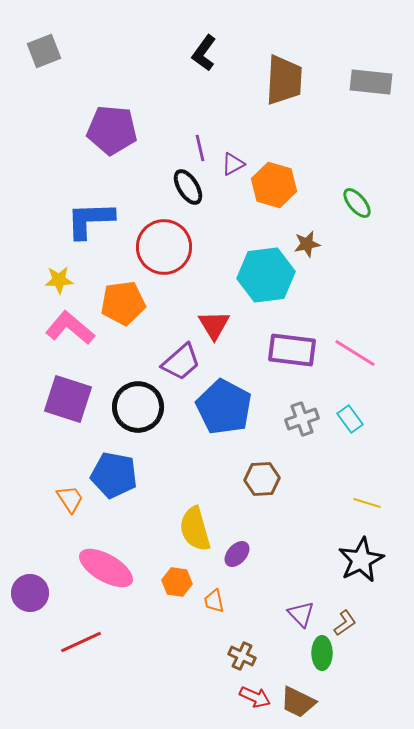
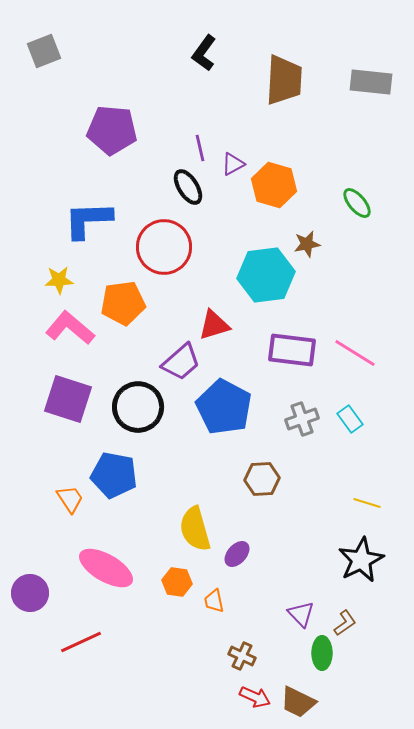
blue L-shape at (90, 220): moved 2 px left
red triangle at (214, 325): rotated 44 degrees clockwise
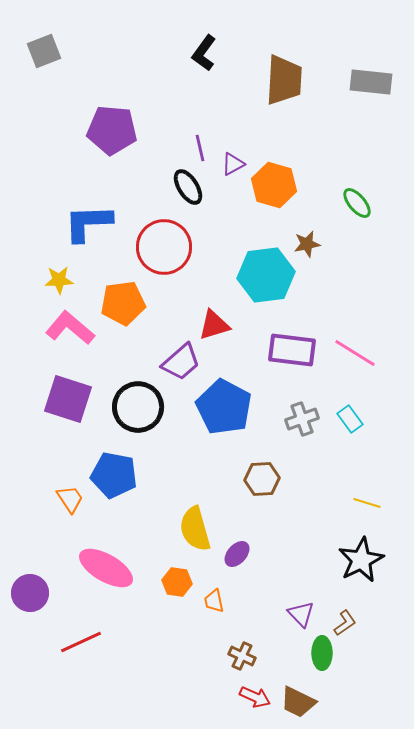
blue L-shape at (88, 220): moved 3 px down
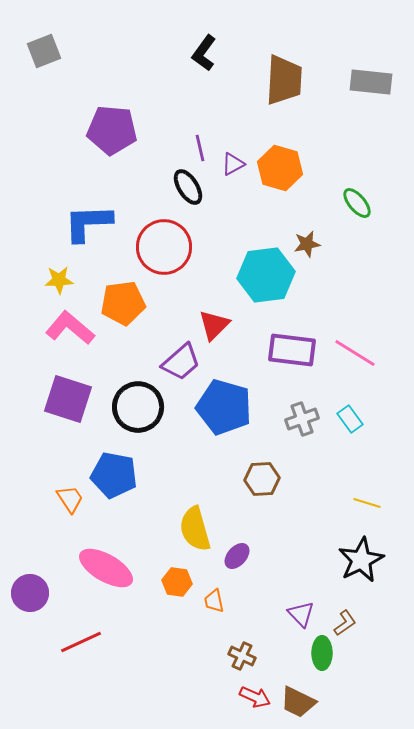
orange hexagon at (274, 185): moved 6 px right, 17 px up
red triangle at (214, 325): rotated 28 degrees counterclockwise
blue pentagon at (224, 407): rotated 12 degrees counterclockwise
purple ellipse at (237, 554): moved 2 px down
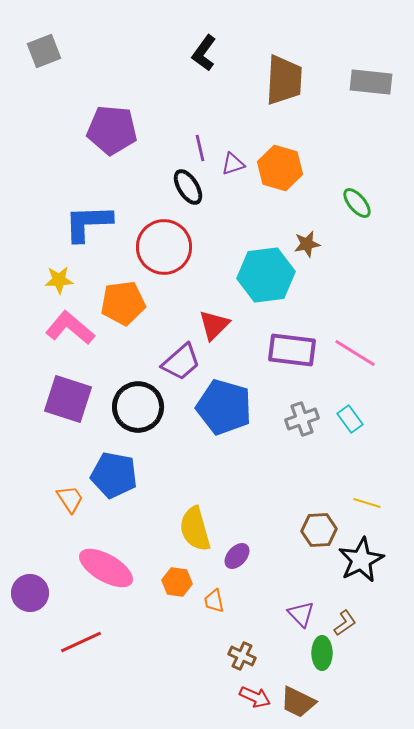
purple triangle at (233, 164): rotated 10 degrees clockwise
brown hexagon at (262, 479): moved 57 px right, 51 px down
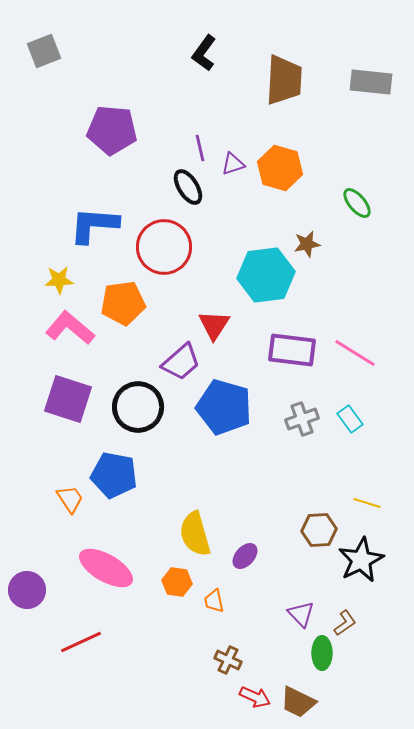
blue L-shape at (88, 223): moved 6 px right, 2 px down; rotated 6 degrees clockwise
red triangle at (214, 325): rotated 12 degrees counterclockwise
yellow semicircle at (195, 529): moved 5 px down
purple ellipse at (237, 556): moved 8 px right
purple circle at (30, 593): moved 3 px left, 3 px up
brown cross at (242, 656): moved 14 px left, 4 px down
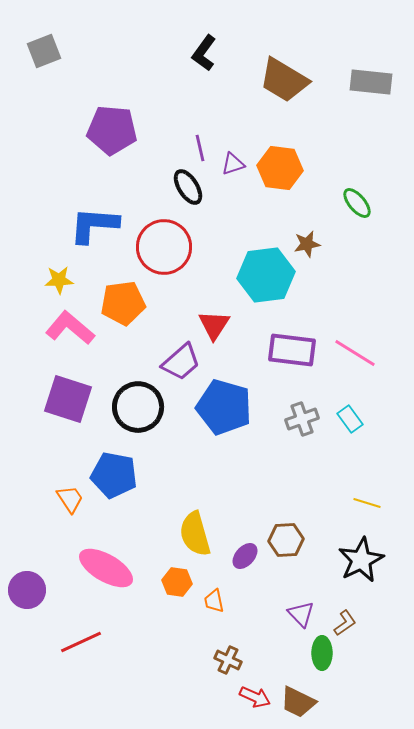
brown trapezoid at (284, 80): rotated 118 degrees clockwise
orange hexagon at (280, 168): rotated 9 degrees counterclockwise
brown hexagon at (319, 530): moved 33 px left, 10 px down
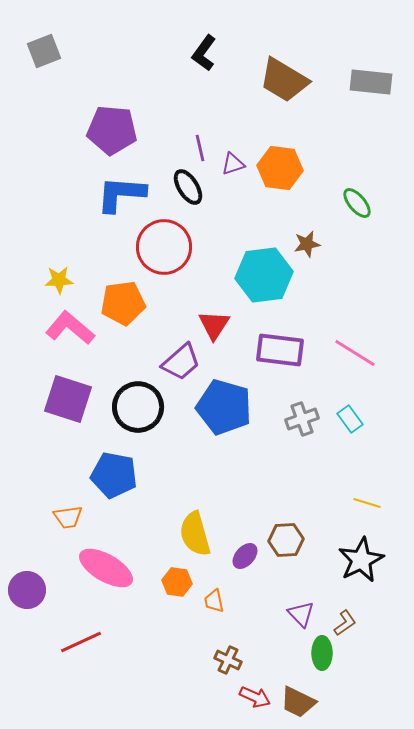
blue L-shape at (94, 225): moved 27 px right, 31 px up
cyan hexagon at (266, 275): moved 2 px left
purple rectangle at (292, 350): moved 12 px left
orange trapezoid at (70, 499): moved 2 px left, 18 px down; rotated 116 degrees clockwise
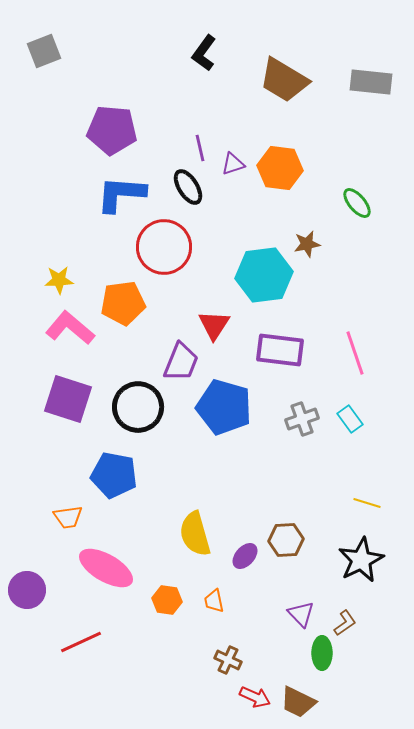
pink line at (355, 353): rotated 39 degrees clockwise
purple trapezoid at (181, 362): rotated 27 degrees counterclockwise
orange hexagon at (177, 582): moved 10 px left, 18 px down
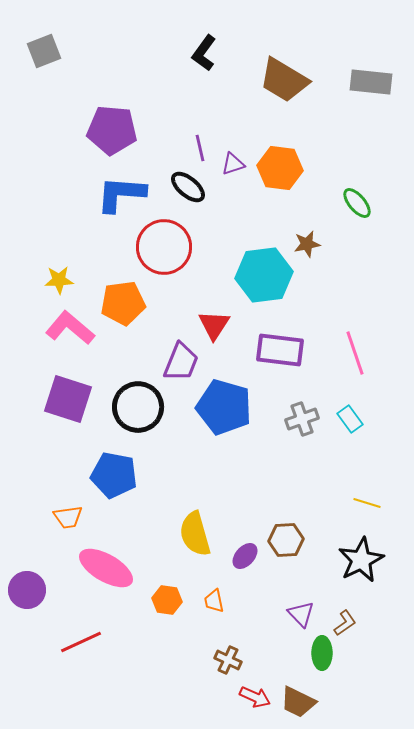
black ellipse at (188, 187): rotated 18 degrees counterclockwise
